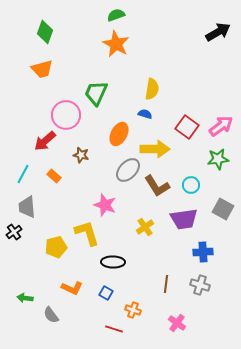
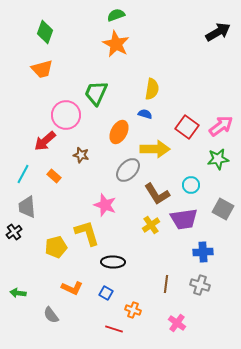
orange ellipse: moved 2 px up
brown L-shape: moved 8 px down
yellow cross: moved 6 px right, 2 px up
green arrow: moved 7 px left, 5 px up
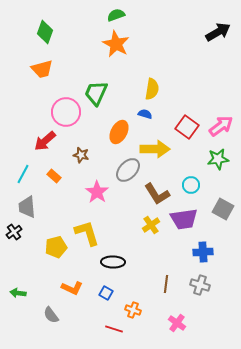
pink circle: moved 3 px up
pink star: moved 8 px left, 13 px up; rotated 15 degrees clockwise
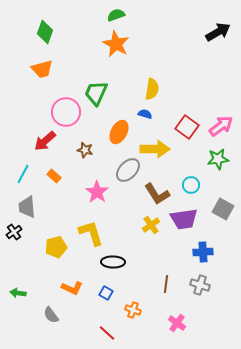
brown star: moved 4 px right, 5 px up
yellow L-shape: moved 4 px right
red line: moved 7 px left, 4 px down; rotated 24 degrees clockwise
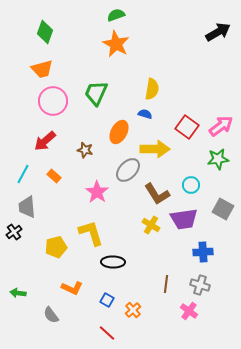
pink circle: moved 13 px left, 11 px up
yellow cross: rotated 24 degrees counterclockwise
blue square: moved 1 px right, 7 px down
orange cross: rotated 28 degrees clockwise
pink cross: moved 12 px right, 12 px up
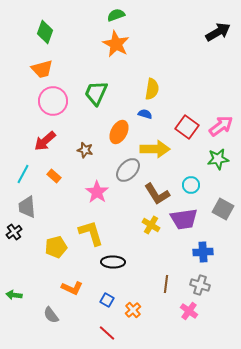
green arrow: moved 4 px left, 2 px down
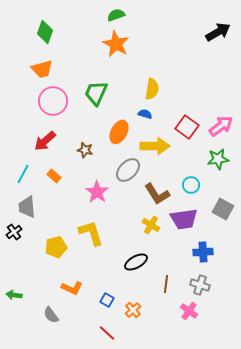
yellow arrow: moved 3 px up
black ellipse: moved 23 px right; rotated 30 degrees counterclockwise
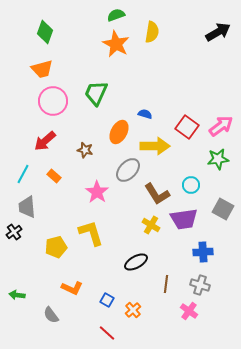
yellow semicircle: moved 57 px up
green arrow: moved 3 px right
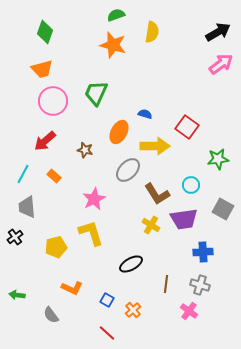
orange star: moved 3 px left, 1 px down; rotated 12 degrees counterclockwise
pink arrow: moved 62 px up
pink star: moved 3 px left, 7 px down; rotated 10 degrees clockwise
black cross: moved 1 px right, 5 px down
black ellipse: moved 5 px left, 2 px down
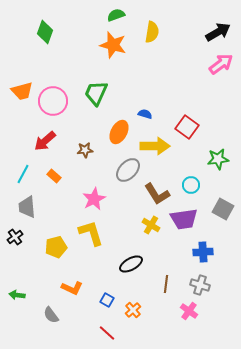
orange trapezoid: moved 20 px left, 22 px down
brown star: rotated 21 degrees counterclockwise
